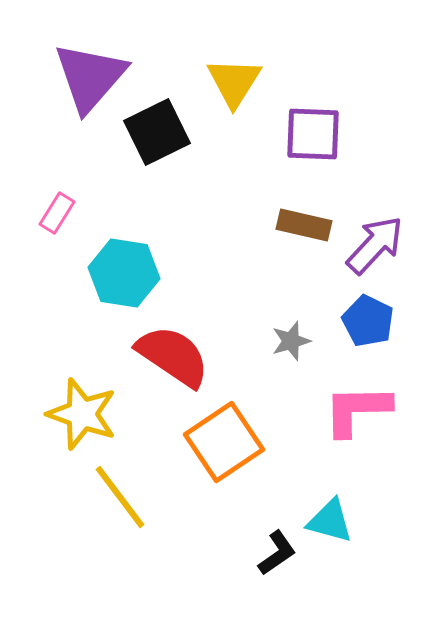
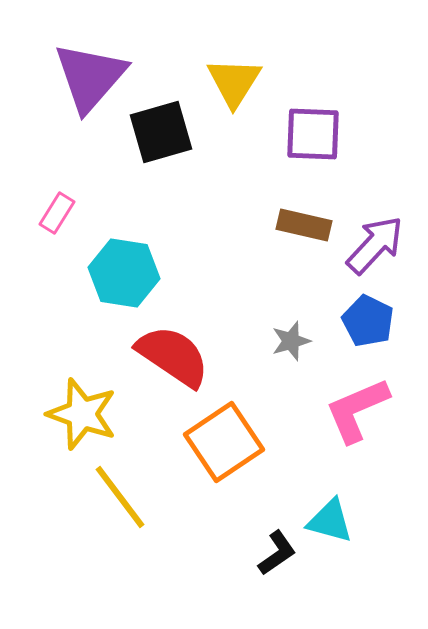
black square: moved 4 px right; rotated 10 degrees clockwise
pink L-shape: rotated 22 degrees counterclockwise
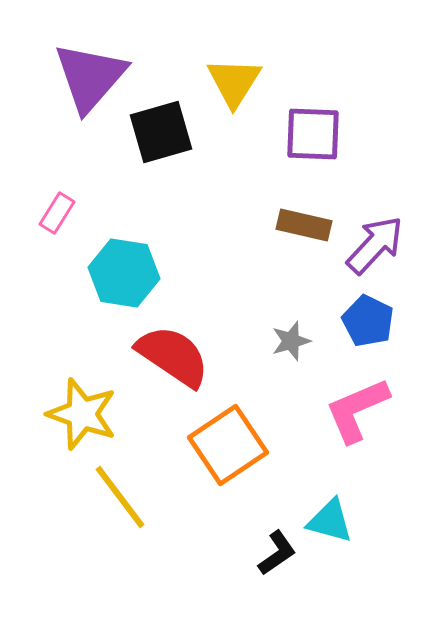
orange square: moved 4 px right, 3 px down
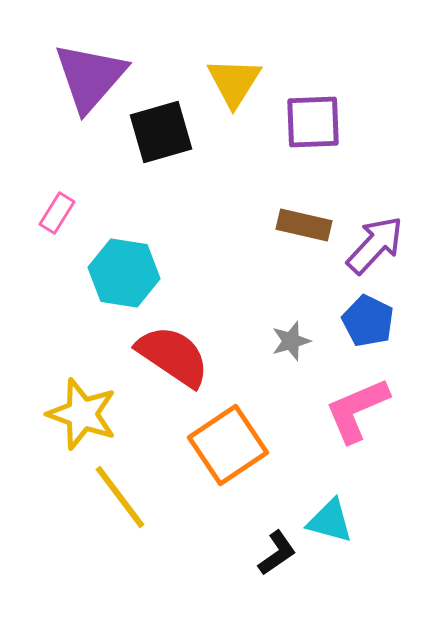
purple square: moved 12 px up; rotated 4 degrees counterclockwise
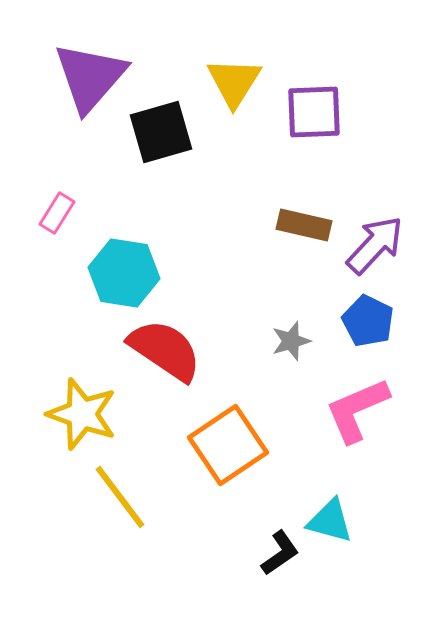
purple square: moved 1 px right, 10 px up
red semicircle: moved 8 px left, 6 px up
black L-shape: moved 3 px right
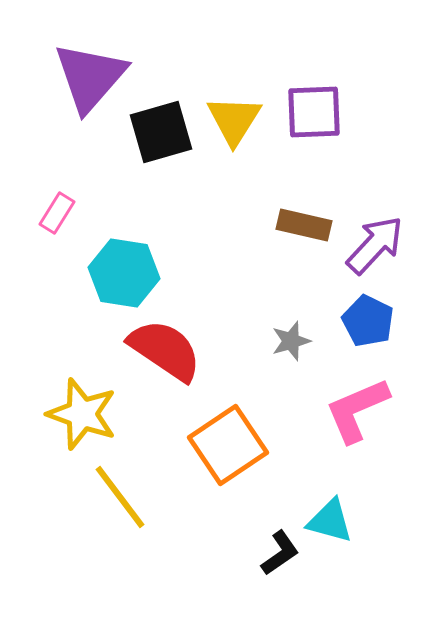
yellow triangle: moved 38 px down
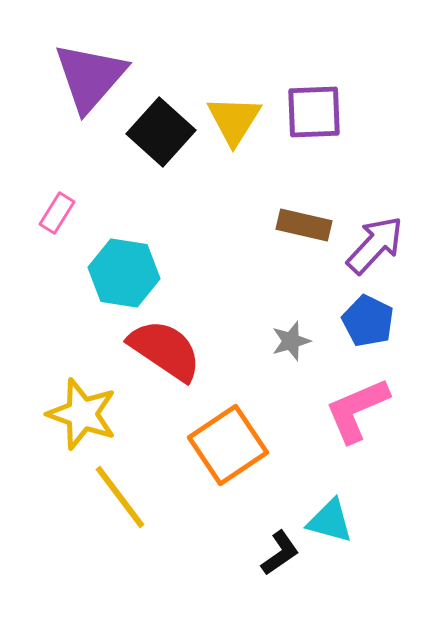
black square: rotated 32 degrees counterclockwise
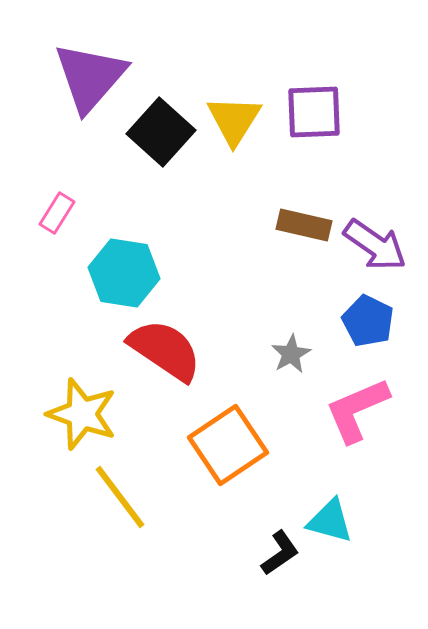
purple arrow: rotated 82 degrees clockwise
gray star: moved 13 px down; rotated 12 degrees counterclockwise
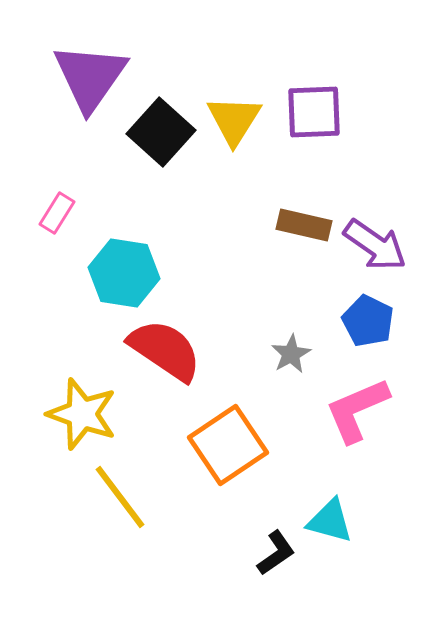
purple triangle: rotated 6 degrees counterclockwise
black L-shape: moved 4 px left
